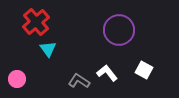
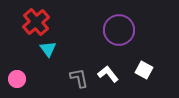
white L-shape: moved 1 px right, 1 px down
gray L-shape: moved 3 px up; rotated 45 degrees clockwise
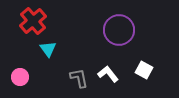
red cross: moved 3 px left, 1 px up
pink circle: moved 3 px right, 2 px up
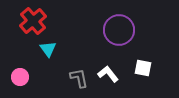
white square: moved 1 px left, 2 px up; rotated 18 degrees counterclockwise
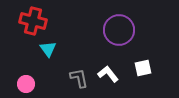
red cross: rotated 36 degrees counterclockwise
white square: rotated 24 degrees counterclockwise
pink circle: moved 6 px right, 7 px down
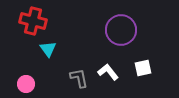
purple circle: moved 2 px right
white L-shape: moved 2 px up
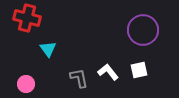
red cross: moved 6 px left, 3 px up
purple circle: moved 22 px right
white square: moved 4 px left, 2 px down
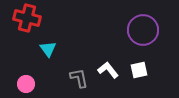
white L-shape: moved 2 px up
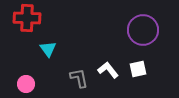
red cross: rotated 12 degrees counterclockwise
white square: moved 1 px left, 1 px up
